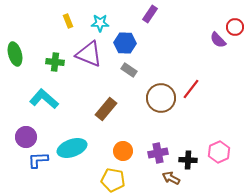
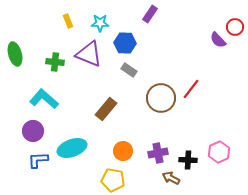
purple circle: moved 7 px right, 6 px up
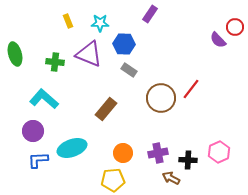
blue hexagon: moved 1 px left, 1 px down
orange circle: moved 2 px down
yellow pentagon: rotated 15 degrees counterclockwise
